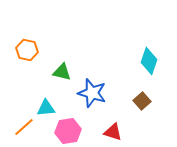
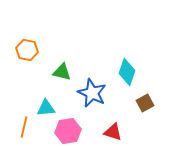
cyan diamond: moved 22 px left, 11 px down
blue star: rotated 8 degrees clockwise
brown square: moved 3 px right, 2 px down; rotated 12 degrees clockwise
orange line: rotated 35 degrees counterclockwise
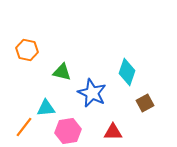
orange line: rotated 25 degrees clockwise
red triangle: rotated 18 degrees counterclockwise
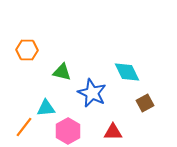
orange hexagon: rotated 10 degrees counterclockwise
cyan diamond: rotated 44 degrees counterclockwise
pink hexagon: rotated 20 degrees counterclockwise
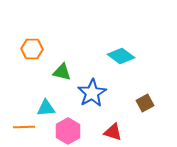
orange hexagon: moved 5 px right, 1 px up
cyan diamond: moved 6 px left, 16 px up; rotated 28 degrees counterclockwise
blue star: rotated 16 degrees clockwise
orange line: rotated 50 degrees clockwise
red triangle: rotated 18 degrees clockwise
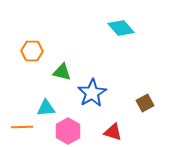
orange hexagon: moved 2 px down
cyan diamond: moved 28 px up; rotated 12 degrees clockwise
orange line: moved 2 px left
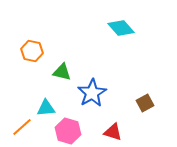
orange hexagon: rotated 10 degrees clockwise
orange line: rotated 40 degrees counterclockwise
pink hexagon: rotated 15 degrees counterclockwise
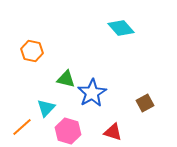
green triangle: moved 4 px right, 7 px down
cyan triangle: rotated 42 degrees counterclockwise
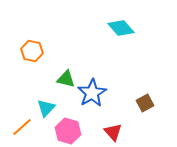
red triangle: rotated 30 degrees clockwise
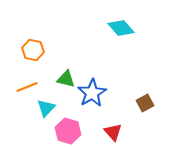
orange hexagon: moved 1 px right, 1 px up
orange line: moved 5 px right, 40 px up; rotated 20 degrees clockwise
